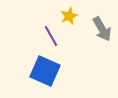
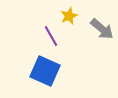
gray arrow: rotated 20 degrees counterclockwise
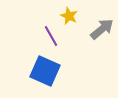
yellow star: rotated 24 degrees counterclockwise
gray arrow: rotated 80 degrees counterclockwise
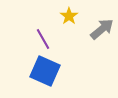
yellow star: rotated 12 degrees clockwise
purple line: moved 8 px left, 3 px down
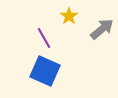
purple line: moved 1 px right, 1 px up
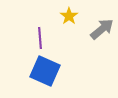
purple line: moved 4 px left; rotated 25 degrees clockwise
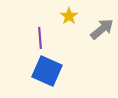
blue square: moved 2 px right
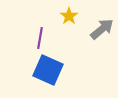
purple line: rotated 15 degrees clockwise
blue square: moved 1 px right, 1 px up
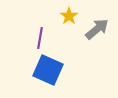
gray arrow: moved 5 px left
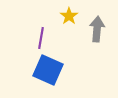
gray arrow: rotated 45 degrees counterclockwise
purple line: moved 1 px right
